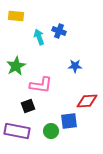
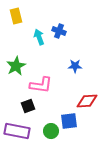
yellow rectangle: rotated 70 degrees clockwise
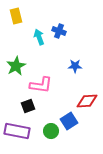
blue square: rotated 24 degrees counterclockwise
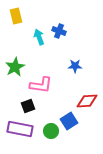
green star: moved 1 px left, 1 px down
purple rectangle: moved 3 px right, 2 px up
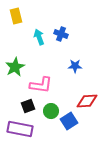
blue cross: moved 2 px right, 3 px down
green circle: moved 20 px up
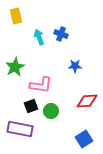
black square: moved 3 px right
blue square: moved 15 px right, 18 px down
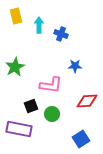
cyan arrow: moved 12 px up; rotated 21 degrees clockwise
pink L-shape: moved 10 px right
green circle: moved 1 px right, 3 px down
purple rectangle: moved 1 px left
blue square: moved 3 px left
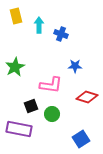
red diamond: moved 4 px up; rotated 20 degrees clockwise
